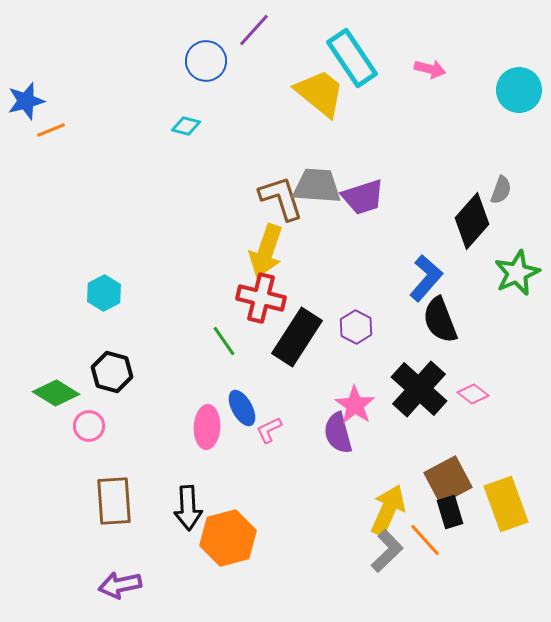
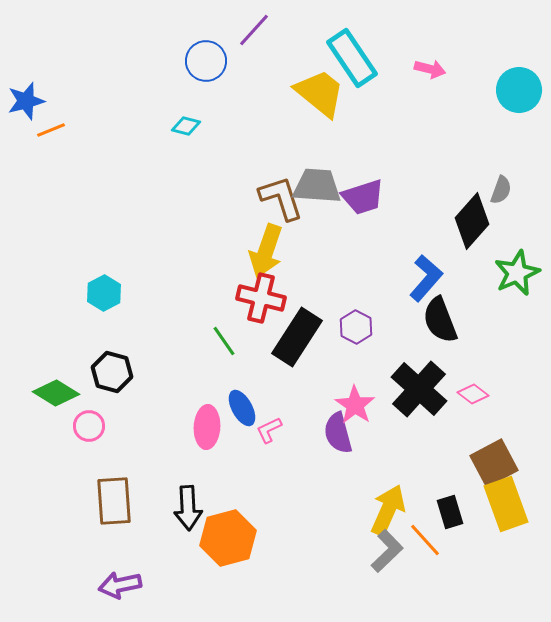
brown square at (448, 480): moved 46 px right, 17 px up
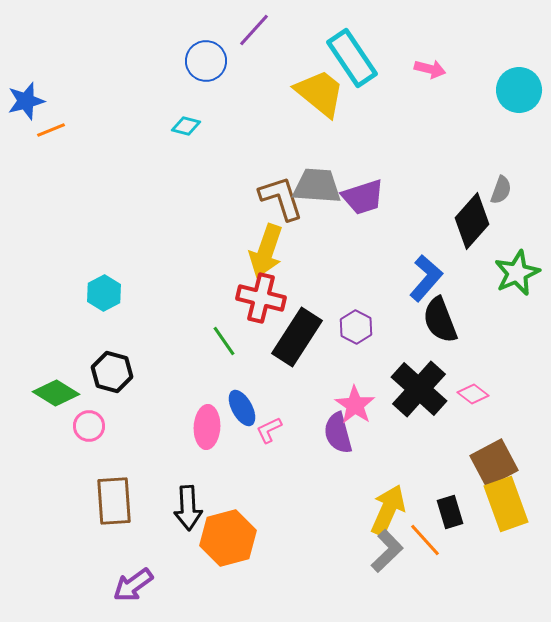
purple arrow at (120, 585): moved 13 px right; rotated 24 degrees counterclockwise
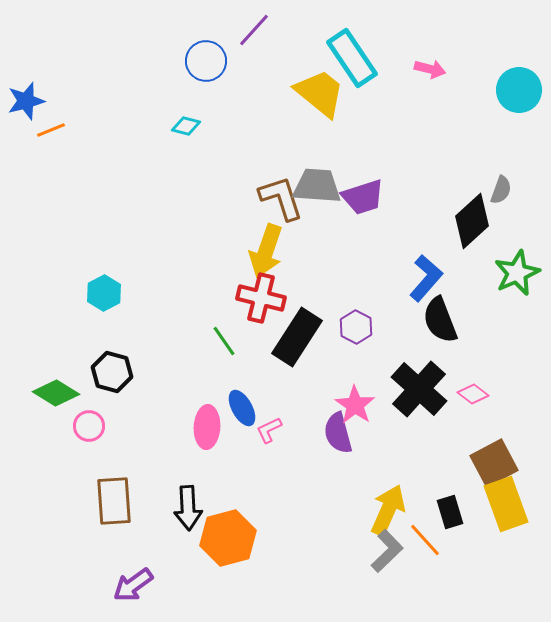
black diamond at (472, 221): rotated 6 degrees clockwise
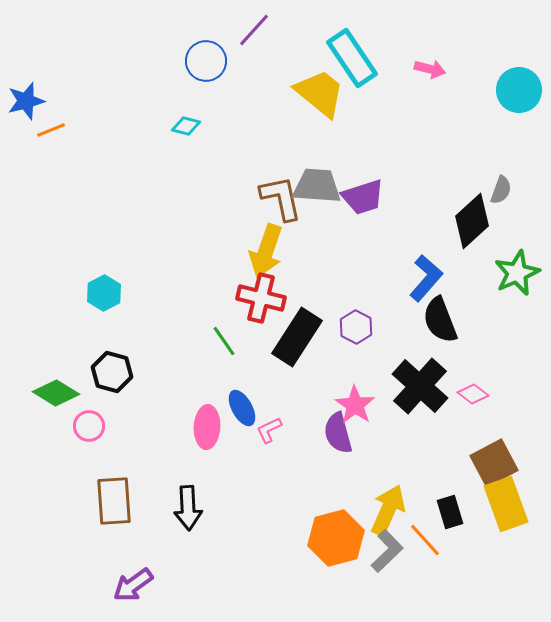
brown L-shape at (281, 198): rotated 6 degrees clockwise
black cross at (419, 389): moved 1 px right, 3 px up
orange hexagon at (228, 538): moved 108 px right
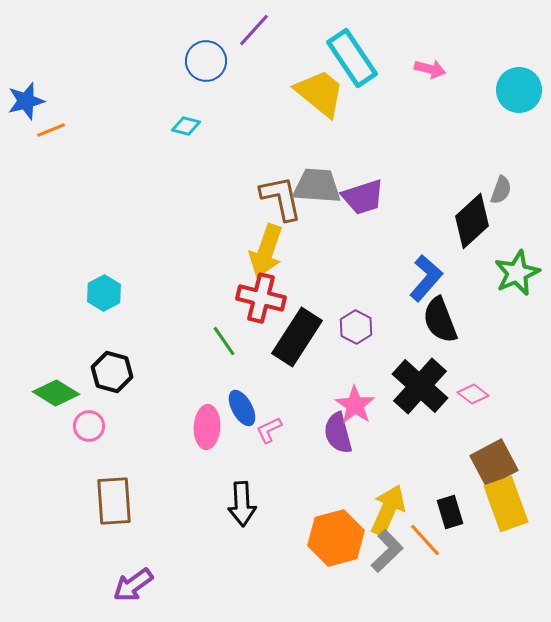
black arrow at (188, 508): moved 54 px right, 4 px up
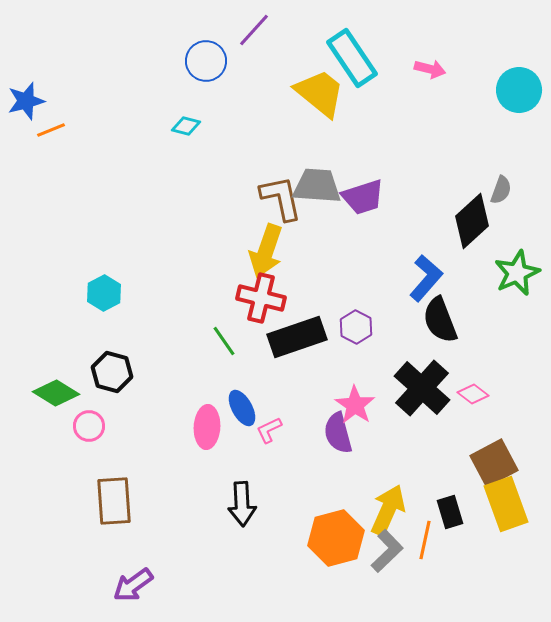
black rectangle at (297, 337): rotated 38 degrees clockwise
black cross at (420, 386): moved 2 px right, 2 px down
orange line at (425, 540): rotated 54 degrees clockwise
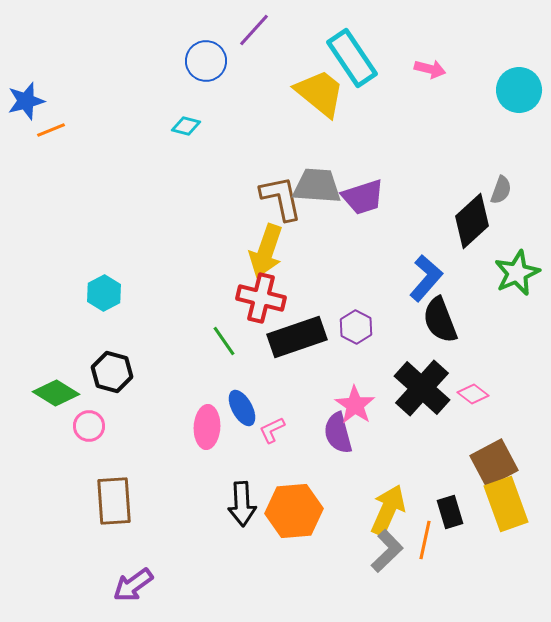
pink L-shape at (269, 430): moved 3 px right
orange hexagon at (336, 538): moved 42 px left, 27 px up; rotated 10 degrees clockwise
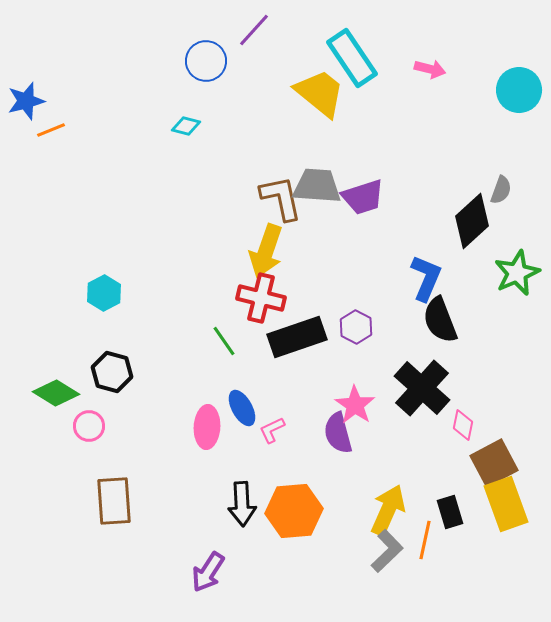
blue L-shape at (426, 278): rotated 18 degrees counterclockwise
pink diamond at (473, 394): moved 10 px left, 31 px down; rotated 64 degrees clockwise
purple arrow at (133, 585): moved 75 px right, 13 px up; rotated 21 degrees counterclockwise
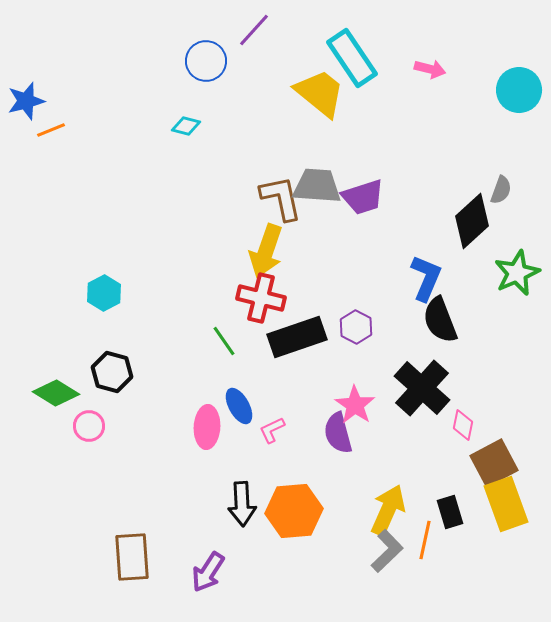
blue ellipse at (242, 408): moved 3 px left, 2 px up
brown rectangle at (114, 501): moved 18 px right, 56 px down
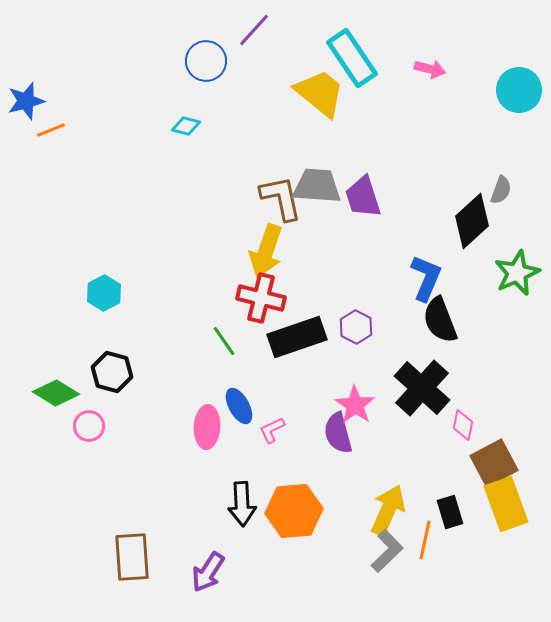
purple trapezoid at (363, 197): rotated 90 degrees clockwise
